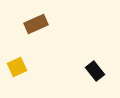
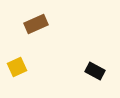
black rectangle: rotated 24 degrees counterclockwise
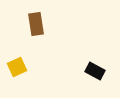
brown rectangle: rotated 75 degrees counterclockwise
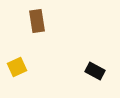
brown rectangle: moved 1 px right, 3 px up
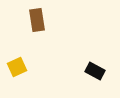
brown rectangle: moved 1 px up
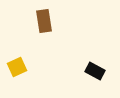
brown rectangle: moved 7 px right, 1 px down
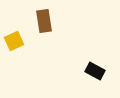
yellow square: moved 3 px left, 26 px up
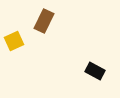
brown rectangle: rotated 35 degrees clockwise
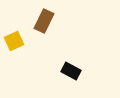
black rectangle: moved 24 px left
